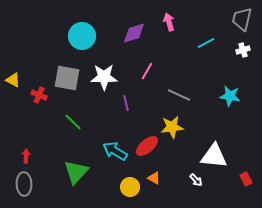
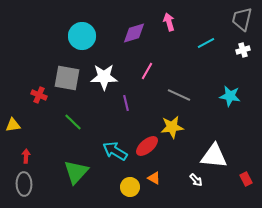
yellow triangle: moved 45 px down; rotated 35 degrees counterclockwise
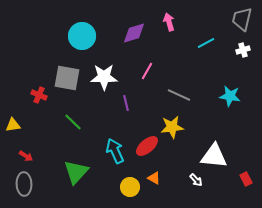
cyan arrow: rotated 35 degrees clockwise
red arrow: rotated 120 degrees clockwise
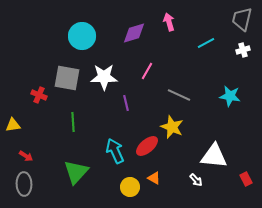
green line: rotated 42 degrees clockwise
yellow star: rotated 30 degrees clockwise
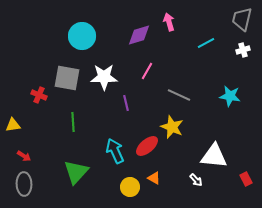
purple diamond: moved 5 px right, 2 px down
red arrow: moved 2 px left
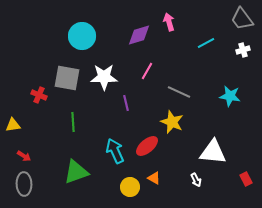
gray trapezoid: rotated 50 degrees counterclockwise
gray line: moved 3 px up
yellow star: moved 5 px up
white triangle: moved 1 px left, 4 px up
green triangle: rotated 28 degrees clockwise
white arrow: rotated 16 degrees clockwise
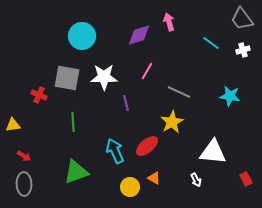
cyan line: moved 5 px right; rotated 66 degrees clockwise
yellow star: rotated 20 degrees clockwise
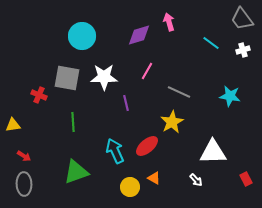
white triangle: rotated 8 degrees counterclockwise
white arrow: rotated 16 degrees counterclockwise
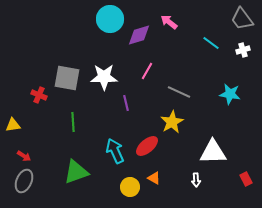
pink arrow: rotated 36 degrees counterclockwise
cyan circle: moved 28 px right, 17 px up
cyan star: moved 2 px up
white arrow: rotated 40 degrees clockwise
gray ellipse: moved 3 px up; rotated 25 degrees clockwise
